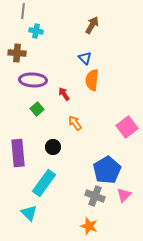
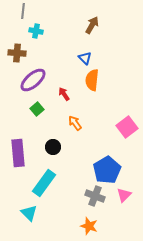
purple ellipse: rotated 44 degrees counterclockwise
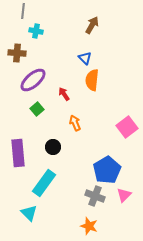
orange arrow: rotated 14 degrees clockwise
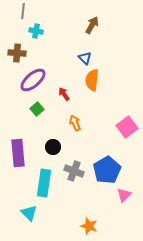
cyan rectangle: rotated 28 degrees counterclockwise
gray cross: moved 21 px left, 25 px up
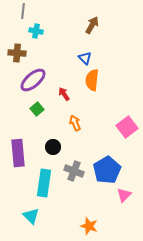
cyan triangle: moved 2 px right, 3 px down
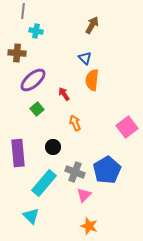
gray cross: moved 1 px right, 1 px down
cyan rectangle: rotated 32 degrees clockwise
pink triangle: moved 40 px left
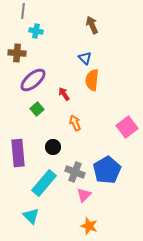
brown arrow: rotated 54 degrees counterclockwise
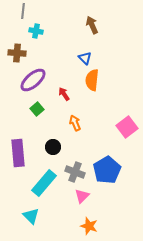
pink triangle: moved 2 px left, 1 px down
